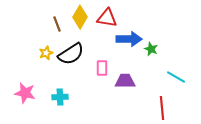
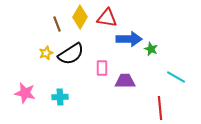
red line: moved 2 px left
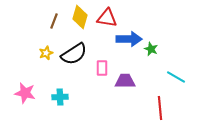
yellow diamond: rotated 15 degrees counterclockwise
brown line: moved 3 px left, 3 px up; rotated 42 degrees clockwise
black semicircle: moved 3 px right
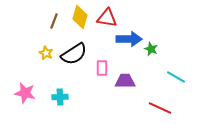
yellow star: rotated 24 degrees counterclockwise
red line: rotated 60 degrees counterclockwise
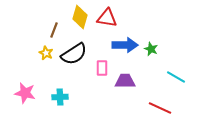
brown line: moved 9 px down
blue arrow: moved 4 px left, 6 px down
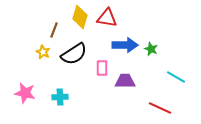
yellow star: moved 3 px left, 1 px up
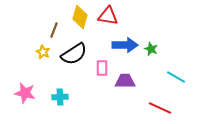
red triangle: moved 1 px right, 2 px up
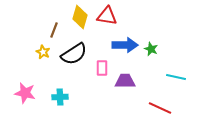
red triangle: moved 1 px left
cyan line: rotated 18 degrees counterclockwise
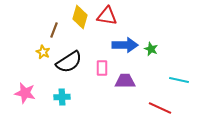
black semicircle: moved 5 px left, 8 px down
cyan line: moved 3 px right, 3 px down
cyan cross: moved 2 px right
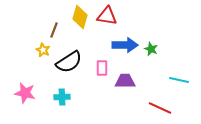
yellow star: moved 2 px up
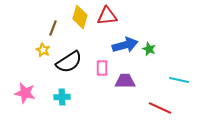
red triangle: rotated 15 degrees counterclockwise
brown line: moved 1 px left, 2 px up
blue arrow: rotated 15 degrees counterclockwise
green star: moved 2 px left
